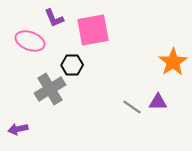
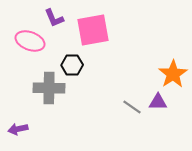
orange star: moved 12 px down
gray cross: moved 1 px left, 1 px up; rotated 32 degrees clockwise
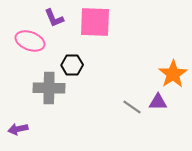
pink square: moved 2 px right, 8 px up; rotated 12 degrees clockwise
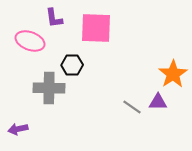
purple L-shape: rotated 15 degrees clockwise
pink square: moved 1 px right, 6 px down
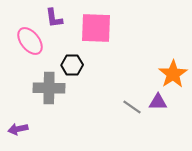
pink ellipse: rotated 32 degrees clockwise
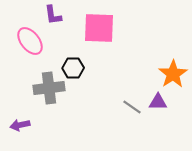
purple L-shape: moved 1 px left, 3 px up
pink square: moved 3 px right
black hexagon: moved 1 px right, 3 px down
gray cross: rotated 8 degrees counterclockwise
purple arrow: moved 2 px right, 4 px up
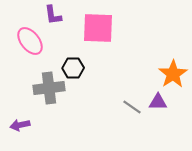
pink square: moved 1 px left
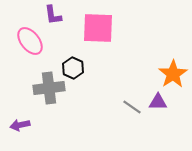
black hexagon: rotated 25 degrees clockwise
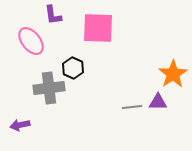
pink ellipse: moved 1 px right
gray line: rotated 42 degrees counterclockwise
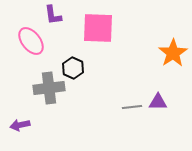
orange star: moved 21 px up
